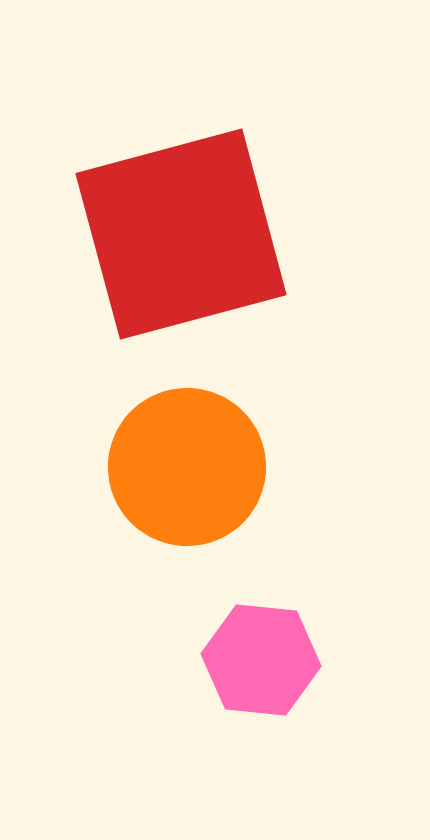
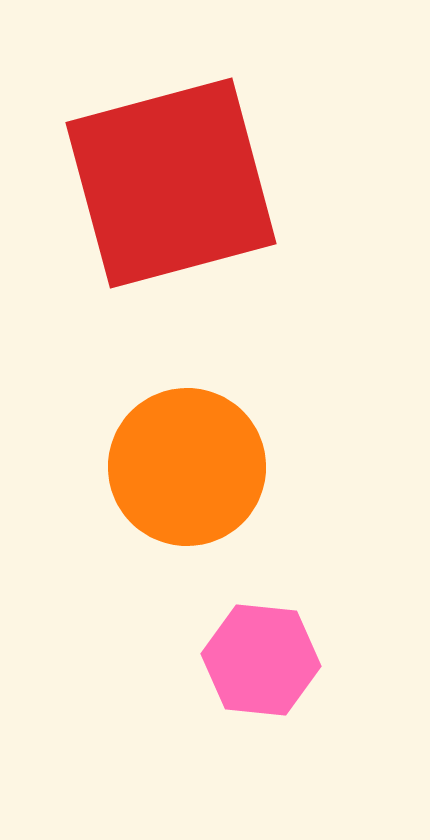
red square: moved 10 px left, 51 px up
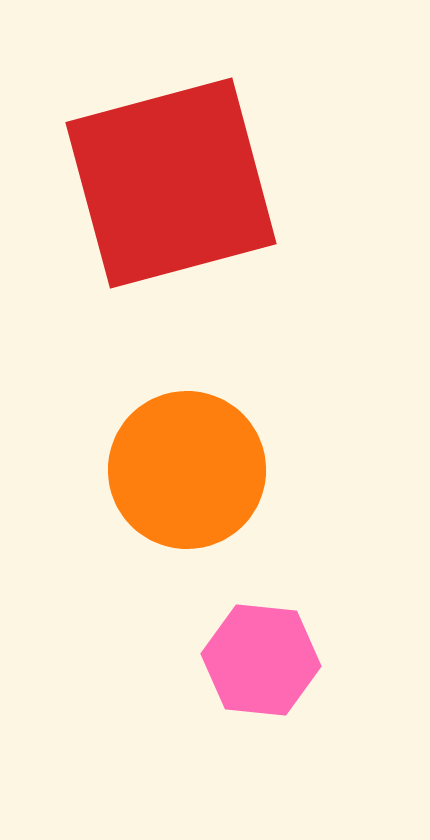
orange circle: moved 3 px down
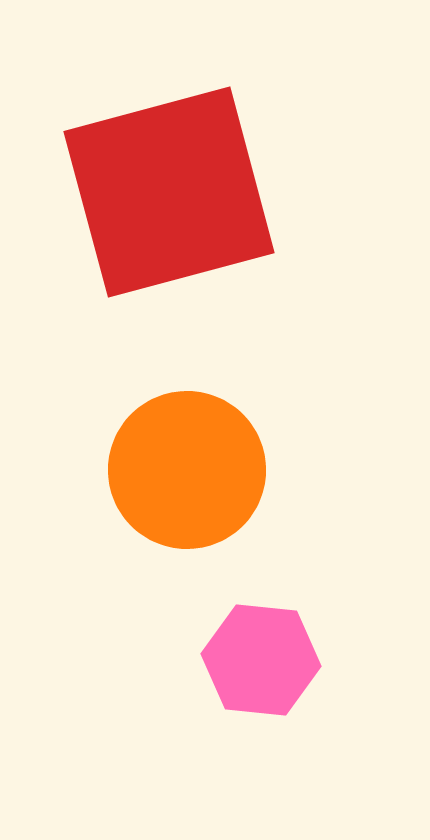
red square: moved 2 px left, 9 px down
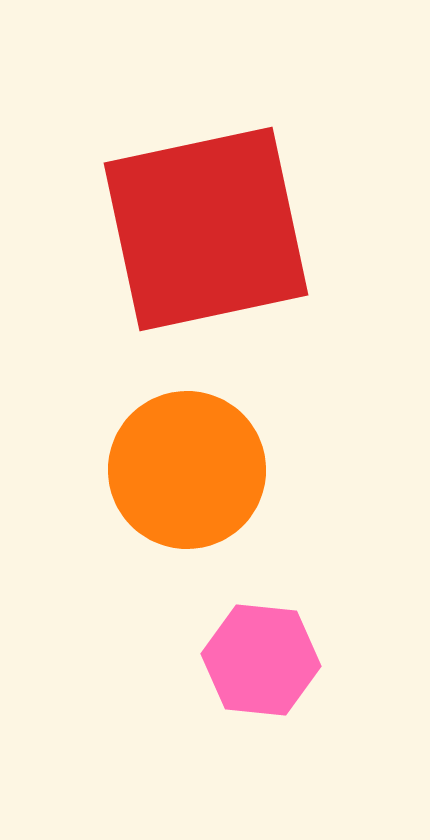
red square: moved 37 px right, 37 px down; rotated 3 degrees clockwise
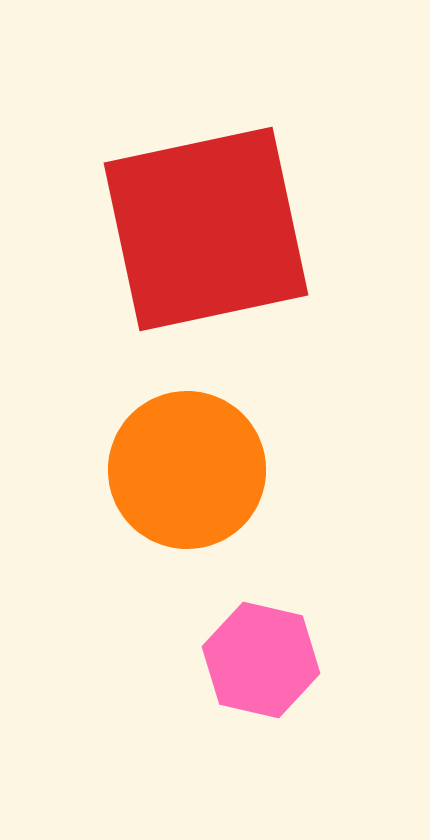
pink hexagon: rotated 7 degrees clockwise
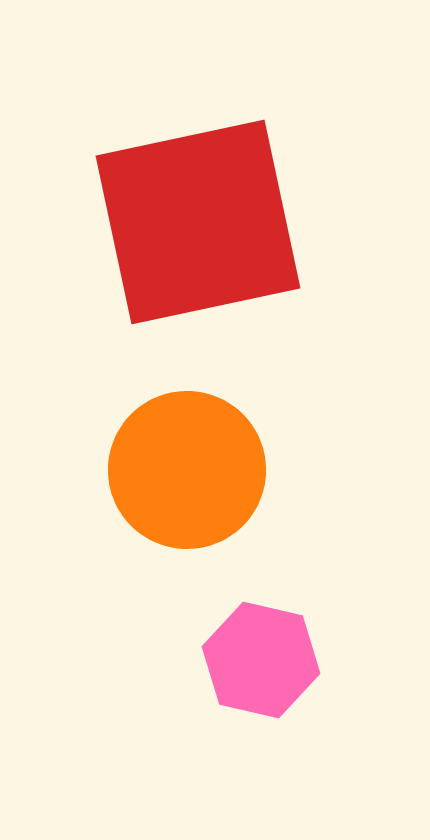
red square: moved 8 px left, 7 px up
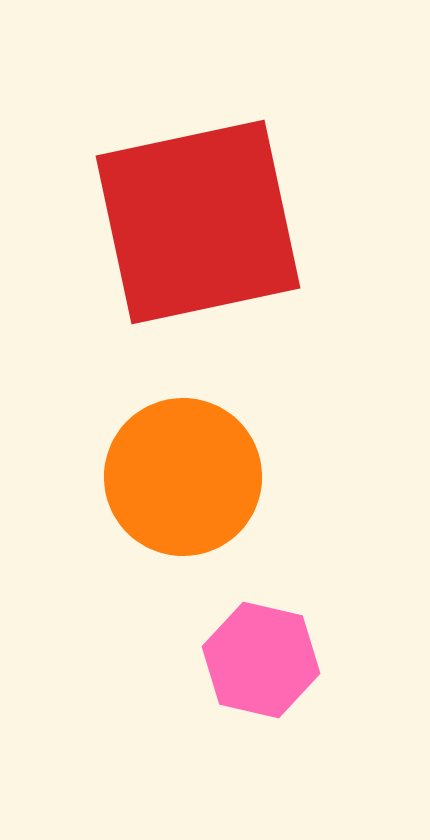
orange circle: moved 4 px left, 7 px down
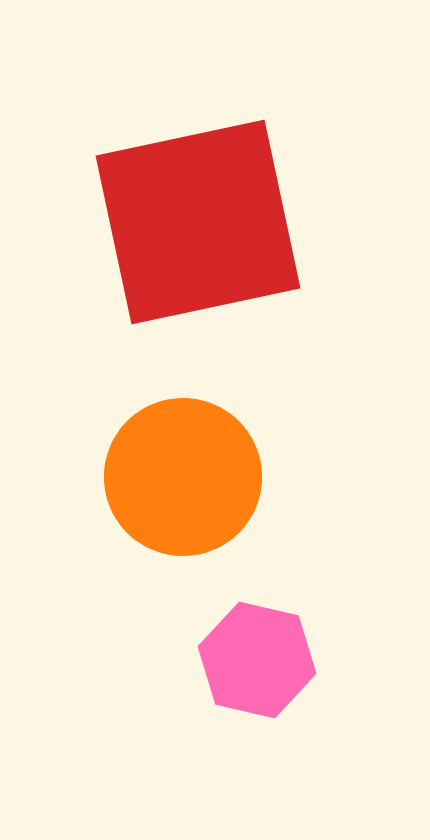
pink hexagon: moved 4 px left
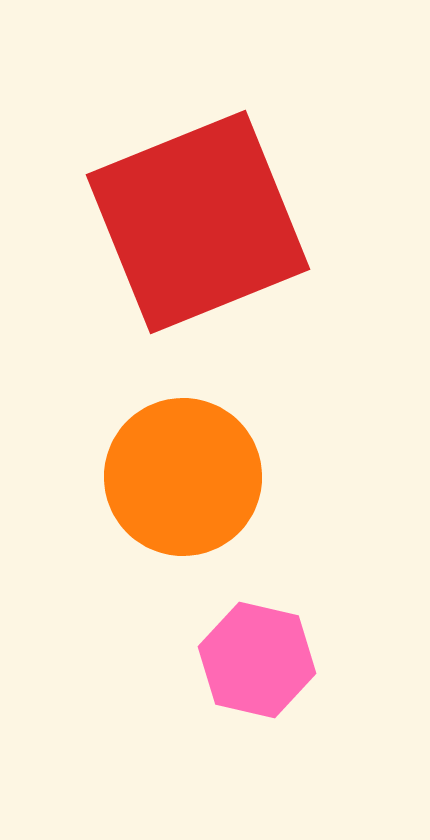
red square: rotated 10 degrees counterclockwise
